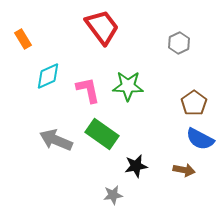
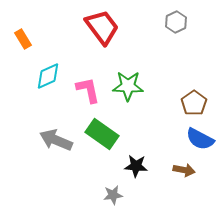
gray hexagon: moved 3 px left, 21 px up
black star: rotated 15 degrees clockwise
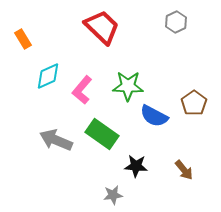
red trapezoid: rotated 9 degrees counterclockwise
pink L-shape: moved 6 px left; rotated 128 degrees counterclockwise
blue semicircle: moved 46 px left, 23 px up
brown arrow: rotated 40 degrees clockwise
